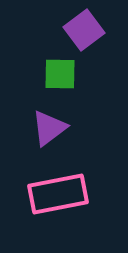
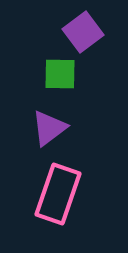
purple square: moved 1 px left, 2 px down
pink rectangle: rotated 60 degrees counterclockwise
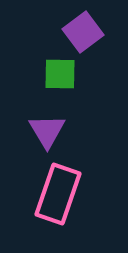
purple triangle: moved 2 px left, 3 px down; rotated 24 degrees counterclockwise
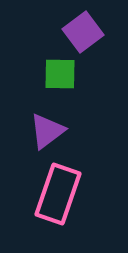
purple triangle: rotated 24 degrees clockwise
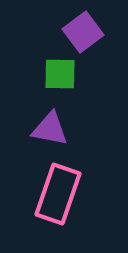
purple triangle: moved 3 px right, 2 px up; rotated 48 degrees clockwise
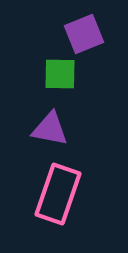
purple square: moved 1 px right, 2 px down; rotated 15 degrees clockwise
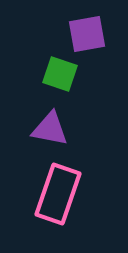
purple square: moved 3 px right; rotated 12 degrees clockwise
green square: rotated 18 degrees clockwise
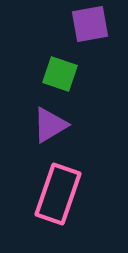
purple square: moved 3 px right, 10 px up
purple triangle: moved 4 px up; rotated 42 degrees counterclockwise
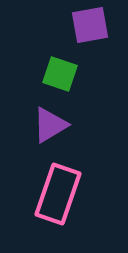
purple square: moved 1 px down
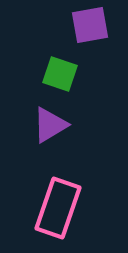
pink rectangle: moved 14 px down
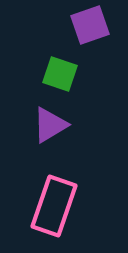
purple square: rotated 9 degrees counterclockwise
pink rectangle: moved 4 px left, 2 px up
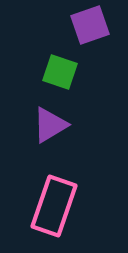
green square: moved 2 px up
